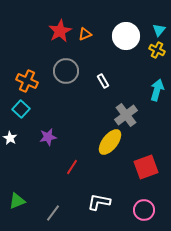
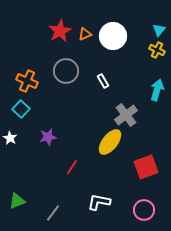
white circle: moved 13 px left
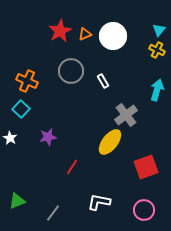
gray circle: moved 5 px right
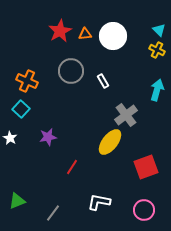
cyan triangle: rotated 24 degrees counterclockwise
orange triangle: rotated 16 degrees clockwise
